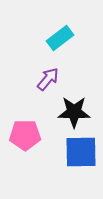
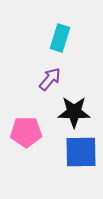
cyan rectangle: rotated 36 degrees counterclockwise
purple arrow: moved 2 px right
pink pentagon: moved 1 px right, 3 px up
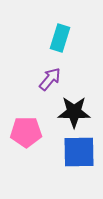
blue square: moved 2 px left
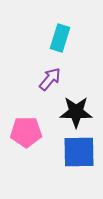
black star: moved 2 px right
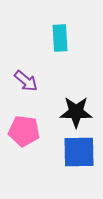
cyan rectangle: rotated 20 degrees counterclockwise
purple arrow: moved 24 px left, 2 px down; rotated 90 degrees clockwise
pink pentagon: moved 2 px left, 1 px up; rotated 8 degrees clockwise
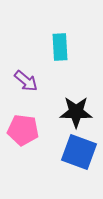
cyan rectangle: moved 9 px down
pink pentagon: moved 1 px left, 1 px up
blue square: rotated 21 degrees clockwise
